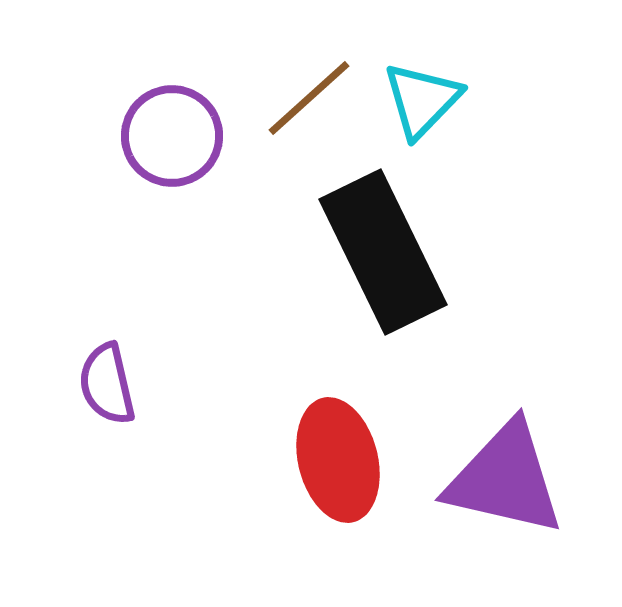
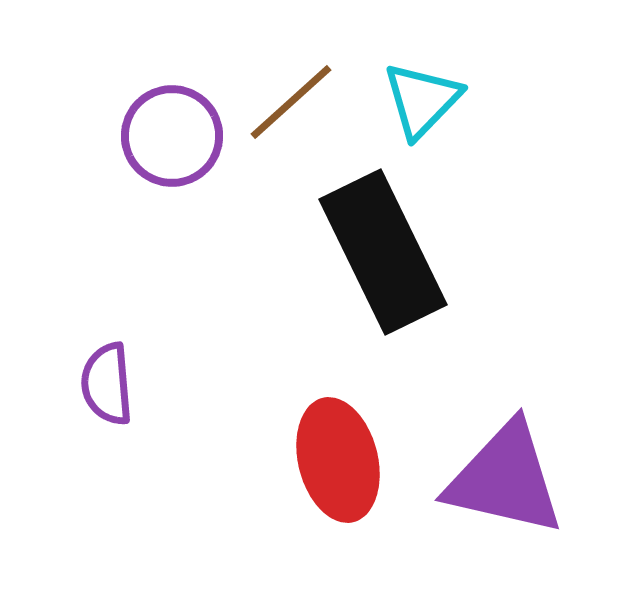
brown line: moved 18 px left, 4 px down
purple semicircle: rotated 8 degrees clockwise
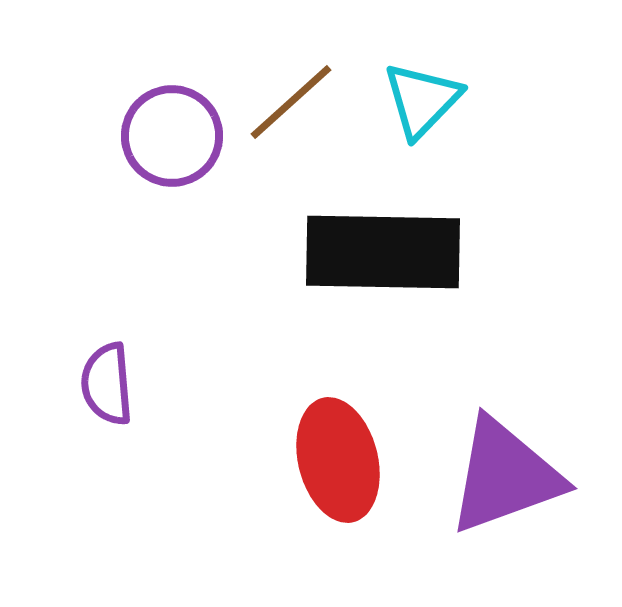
black rectangle: rotated 63 degrees counterclockwise
purple triangle: moved 3 px up; rotated 33 degrees counterclockwise
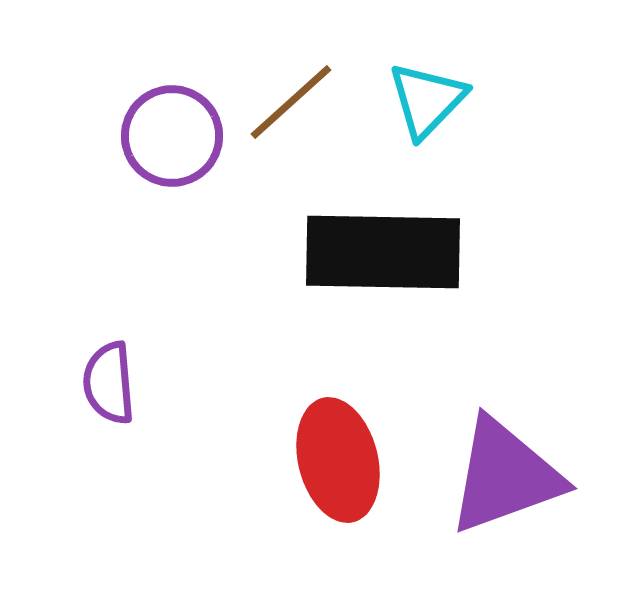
cyan triangle: moved 5 px right
purple semicircle: moved 2 px right, 1 px up
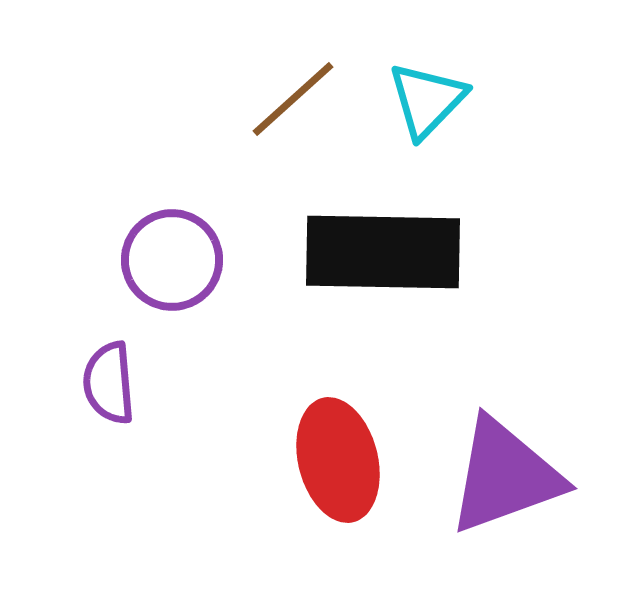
brown line: moved 2 px right, 3 px up
purple circle: moved 124 px down
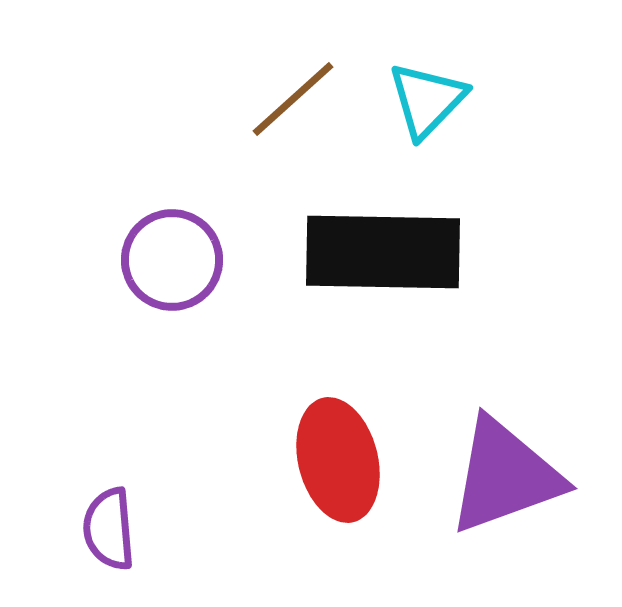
purple semicircle: moved 146 px down
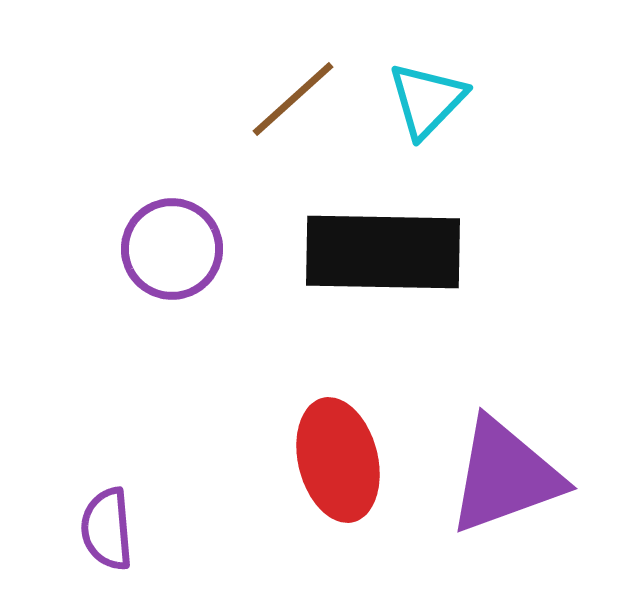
purple circle: moved 11 px up
purple semicircle: moved 2 px left
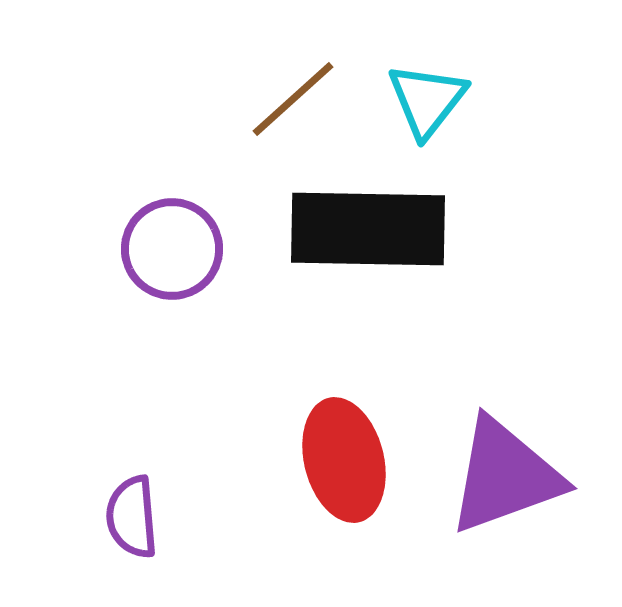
cyan triangle: rotated 6 degrees counterclockwise
black rectangle: moved 15 px left, 23 px up
red ellipse: moved 6 px right
purple semicircle: moved 25 px right, 12 px up
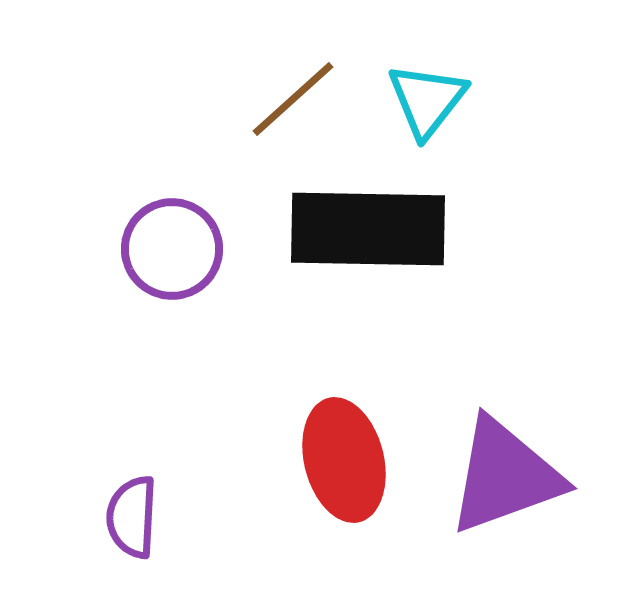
purple semicircle: rotated 8 degrees clockwise
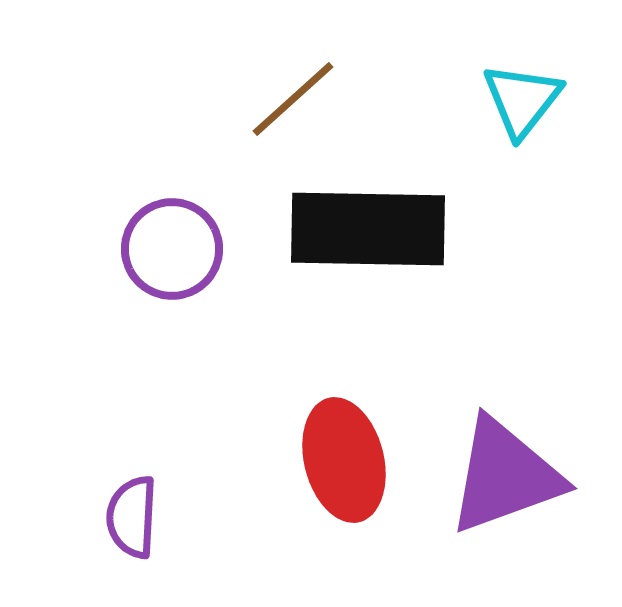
cyan triangle: moved 95 px right
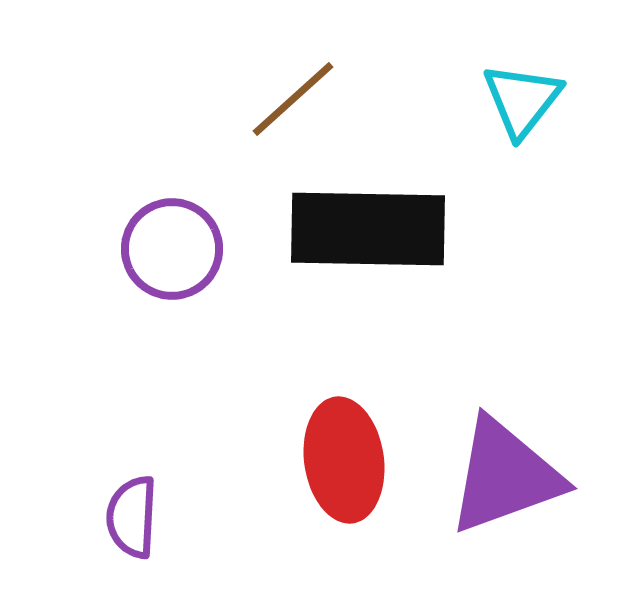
red ellipse: rotated 6 degrees clockwise
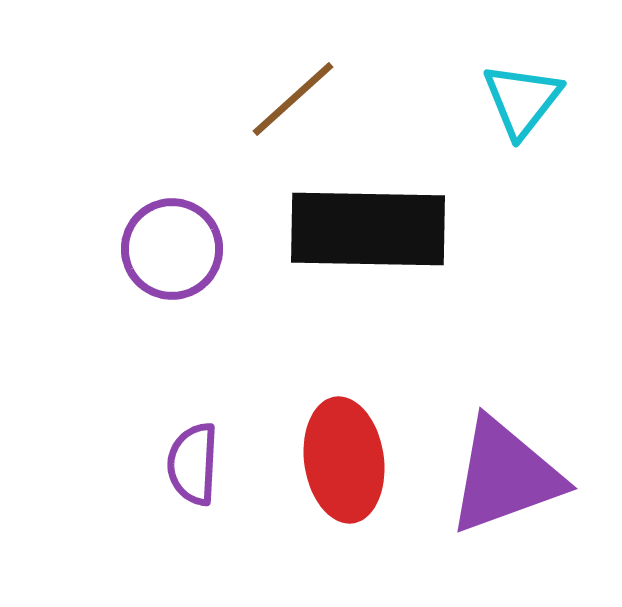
purple semicircle: moved 61 px right, 53 px up
